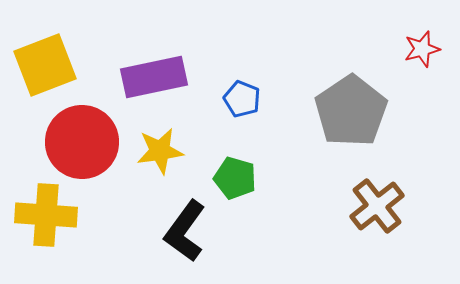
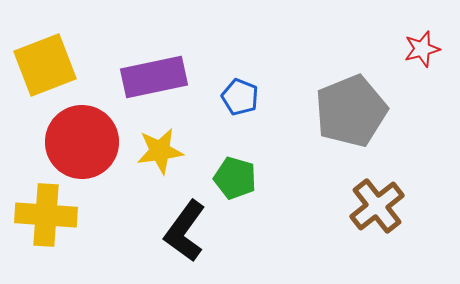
blue pentagon: moved 2 px left, 2 px up
gray pentagon: rotated 12 degrees clockwise
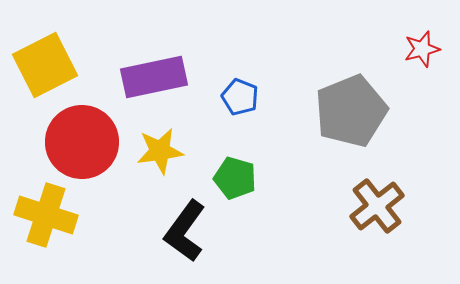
yellow square: rotated 6 degrees counterclockwise
yellow cross: rotated 14 degrees clockwise
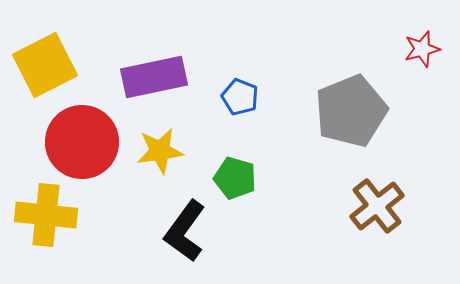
yellow cross: rotated 12 degrees counterclockwise
